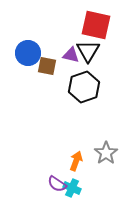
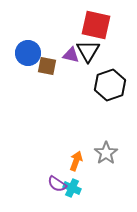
black hexagon: moved 26 px right, 2 px up
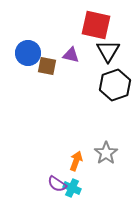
black triangle: moved 20 px right
black hexagon: moved 5 px right
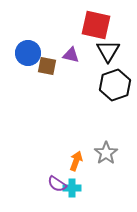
cyan cross: rotated 24 degrees counterclockwise
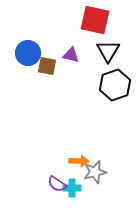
red square: moved 1 px left, 5 px up
gray star: moved 11 px left, 19 px down; rotated 20 degrees clockwise
orange arrow: moved 3 px right; rotated 72 degrees clockwise
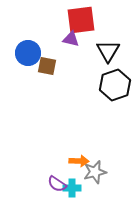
red square: moved 14 px left; rotated 20 degrees counterclockwise
purple triangle: moved 16 px up
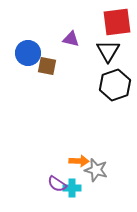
red square: moved 36 px right, 2 px down
gray star: moved 1 px right, 2 px up; rotated 30 degrees clockwise
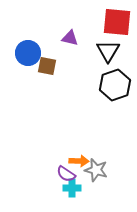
red square: rotated 12 degrees clockwise
purple triangle: moved 1 px left, 1 px up
purple semicircle: moved 9 px right, 10 px up
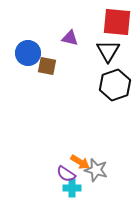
orange arrow: moved 1 px right, 1 px down; rotated 30 degrees clockwise
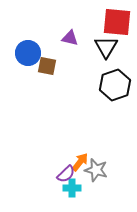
black triangle: moved 2 px left, 4 px up
orange arrow: rotated 84 degrees counterclockwise
purple semicircle: rotated 78 degrees counterclockwise
